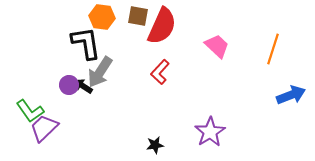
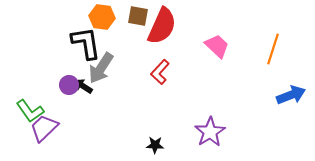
gray arrow: moved 1 px right, 4 px up
black star: rotated 12 degrees clockwise
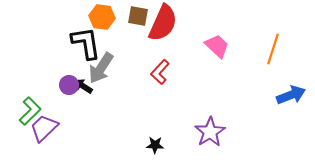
red semicircle: moved 1 px right, 3 px up
green L-shape: rotated 100 degrees counterclockwise
